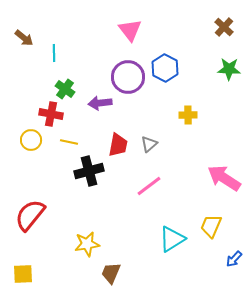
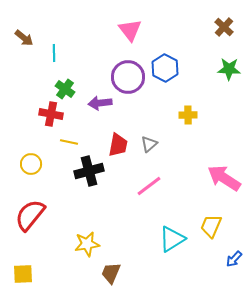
yellow circle: moved 24 px down
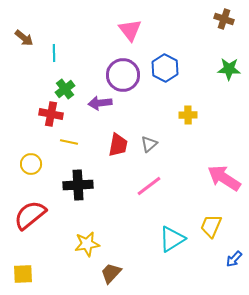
brown cross: moved 8 px up; rotated 24 degrees counterclockwise
purple circle: moved 5 px left, 2 px up
green cross: rotated 18 degrees clockwise
black cross: moved 11 px left, 14 px down; rotated 12 degrees clockwise
red semicircle: rotated 12 degrees clockwise
brown trapezoid: rotated 20 degrees clockwise
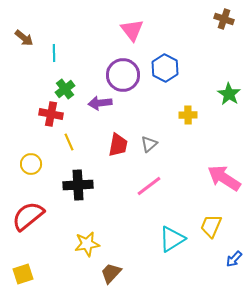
pink triangle: moved 2 px right
green star: moved 25 px down; rotated 30 degrees clockwise
yellow line: rotated 54 degrees clockwise
red semicircle: moved 2 px left, 1 px down
yellow square: rotated 15 degrees counterclockwise
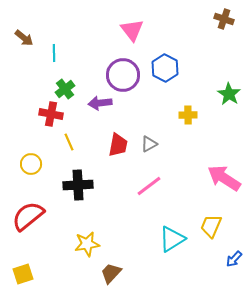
gray triangle: rotated 12 degrees clockwise
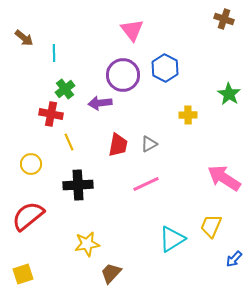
pink line: moved 3 px left, 2 px up; rotated 12 degrees clockwise
